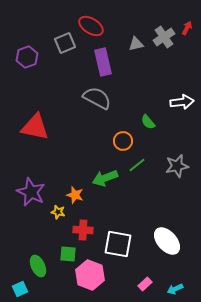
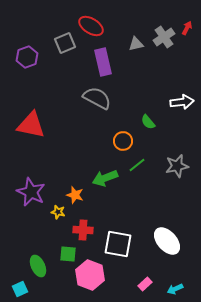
red triangle: moved 4 px left, 2 px up
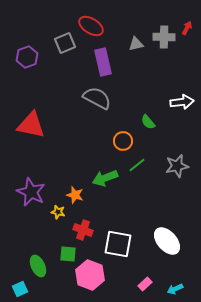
gray cross: rotated 35 degrees clockwise
red cross: rotated 18 degrees clockwise
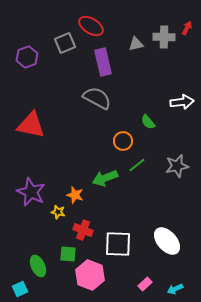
white square: rotated 8 degrees counterclockwise
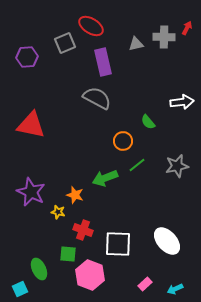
purple hexagon: rotated 15 degrees clockwise
green ellipse: moved 1 px right, 3 px down
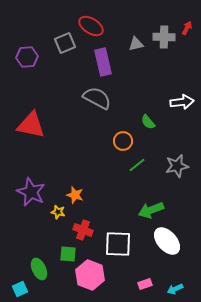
green arrow: moved 46 px right, 32 px down
pink rectangle: rotated 24 degrees clockwise
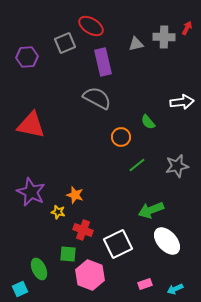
orange circle: moved 2 px left, 4 px up
white square: rotated 28 degrees counterclockwise
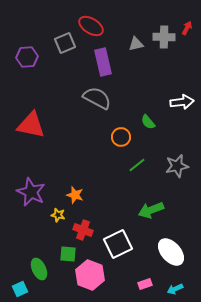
yellow star: moved 3 px down
white ellipse: moved 4 px right, 11 px down
